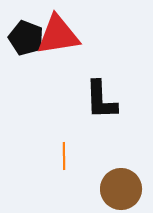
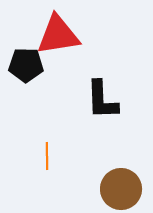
black pentagon: moved 27 px down; rotated 20 degrees counterclockwise
black L-shape: moved 1 px right
orange line: moved 17 px left
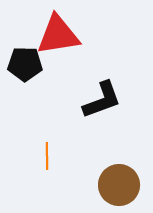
black pentagon: moved 1 px left, 1 px up
black L-shape: rotated 108 degrees counterclockwise
brown circle: moved 2 px left, 4 px up
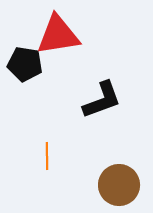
black pentagon: rotated 8 degrees clockwise
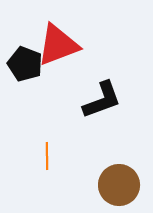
red triangle: moved 10 px down; rotated 12 degrees counterclockwise
black pentagon: rotated 12 degrees clockwise
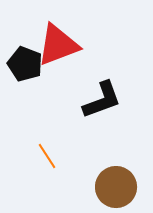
orange line: rotated 32 degrees counterclockwise
brown circle: moved 3 px left, 2 px down
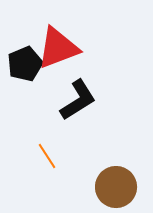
red triangle: moved 3 px down
black pentagon: rotated 28 degrees clockwise
black L-shape: moved 24 px left; rotated 12 degrees counterclockwise
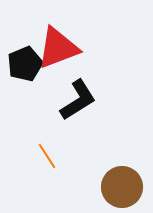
brown circle: moved 6 px right
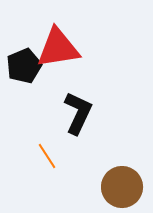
red triangle: rotated 12 degrees clockwise
black pentagon: moved 1 px left, 2 px down
black L-shape: moved 13 px down; rotated 33 degrees counterclockwise
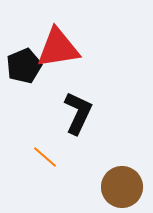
orange line: moved 2 px left, 1 px down; rotated 16 degrees counterclockwise
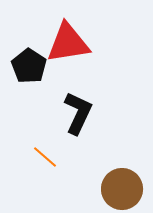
red triangle: moved 10 px right, 5 px up
black pentagon: moved 5 px right; rotated 16 degrees counterclockwise
brown circle: moved 2 px down
